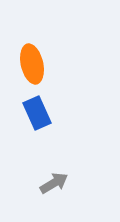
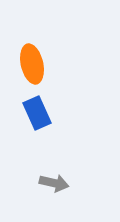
gray arrow: rotated 44 degrees clockwise
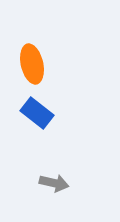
blue rectangle: rotated 28 degrees counterclockwise
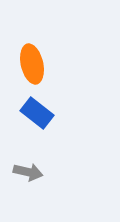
gray arrow: moved 26 px left, 11 px up
